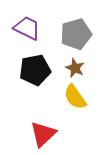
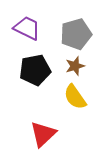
brown star: moved 2 px up; rotated 30 degrees clockwise
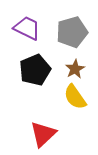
gray pentagon: moved 4 px left, 2 px up
brown star: moved 3 px down; rotated 12 degrees counterclockwise
black pentagon: rotated 12 degrees counterclockwise
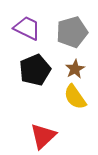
red triangle: moved 2 px down
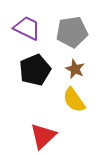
gray pentagon: rotated 8 degrees clockwise
brown star: rotated 18 degrees counterclockwise
yellow semicircle: moved 1 px left, 3 px down
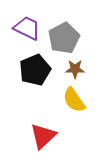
gray pentagon: moved 8 px left, 6 px down; rotated 20 degrees counterclockwise
brown star: rotated 24 degrees counterclockwise
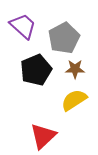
purple trapezoid: moved 4 px left, 2 px up; rotated 16 degrees clockwise
black pentagon: moved 1 px right
yellow semicircle: rotated 92 degrees clockwise
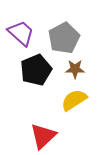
purple trapezoid: moved 2 px left, 7 px down
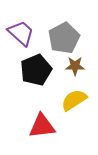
brown star: moved 3 px up
red triangle: moved 1 px left, 10 px up; rotated 36 degrees clockwise
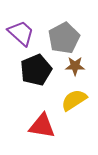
red triangle: rotated 16 degrees clockwise
